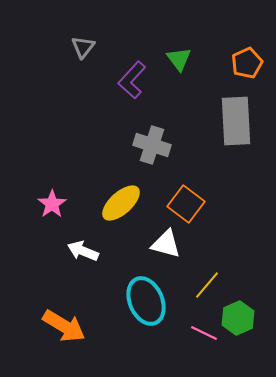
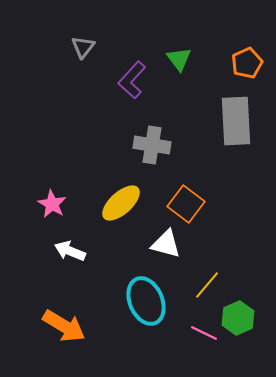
gray cross: rotated 9 degrees counterclockwise
pink star: rotated 8 degrees counterclockwise
white arrow: moved 13 px left
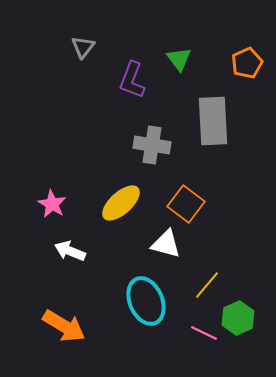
purple L-shape: rotated 21 degrees counterclockwise
gray rectangle: moved 23 px left
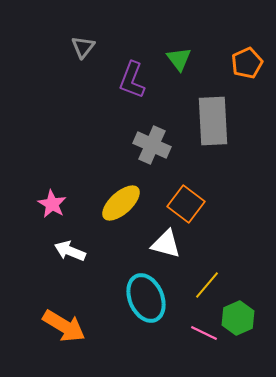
gray cross: rotated 15 degrees clockwise
cyan ellipse: moved 3 px up
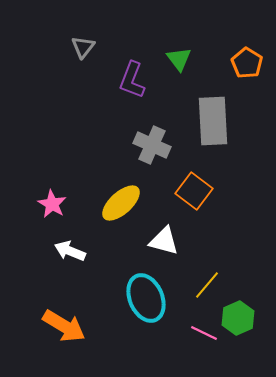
orange pentagon: rotated 16 degrees counterclockwise
orange square: moved 8 px right, 13 px up
white triangle: moved 2 px left, 3 px up
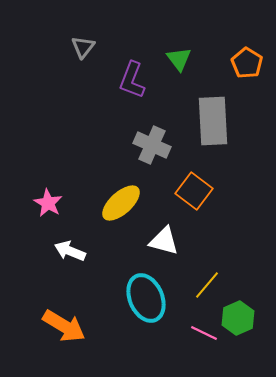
pink star: moved 4 px left, 1 px up
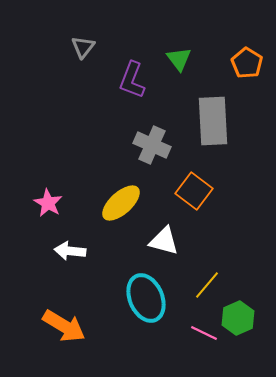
white arrow: rotated 16 degrees counterclockwise
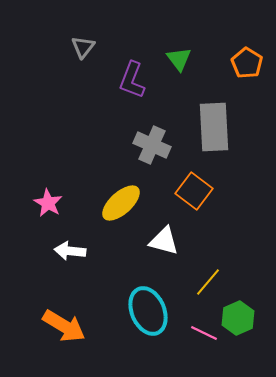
gray rectangle: moved 1 px right, 6 px down
yellow line: moved 1 px right, 3 px up
cyan ellipse: moved 2 px right, 13 px down
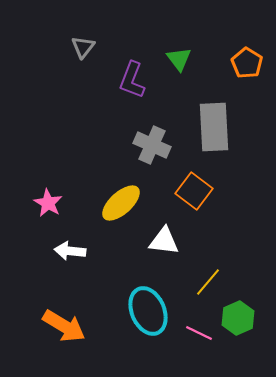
white triangle: rotated 8 degrees counterclockwise
pink line: moved 5 px left
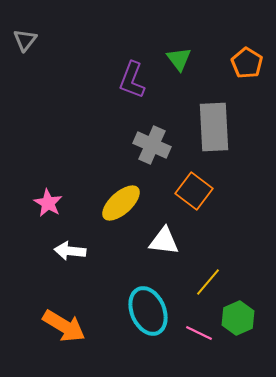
gray triangle: moved 58 px left, 7 px up
